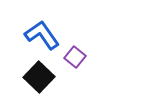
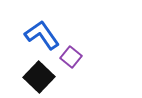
purple square: moved 4 px left
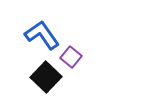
black square: moved 7 px right
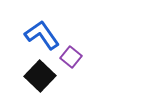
black square: moved 6 px left, 1 px up
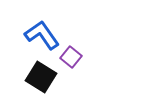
black square: moved 1 px right, 1 px down; rotated 12 degrees counterclockwise
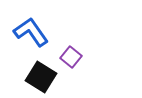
blue L-shape: moved 11 px left, 3 px up
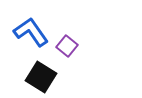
purple square: moved 4 px left, 11 px up
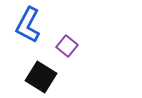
blue L-shape: moved 3 px left, 7 px up; rotated 117 degrees counterclockwise
